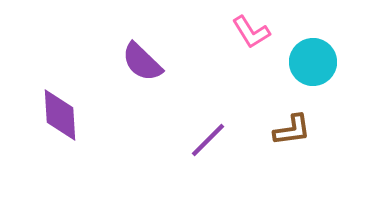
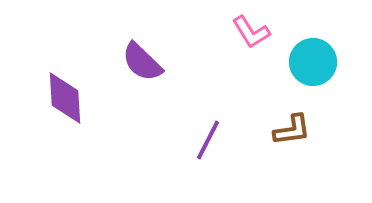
purple diamond: moved 5 px right, 17 px up
purple line: rotated 18 degrees counterclockwise
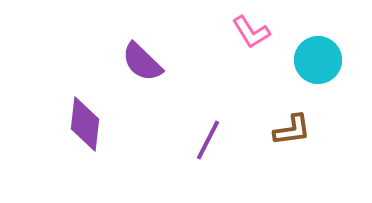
cyan circle: moved 5 px right, 2 px up
purple diamond: moved 20 px right, 26 px down; rotated 10 degrees clockwise
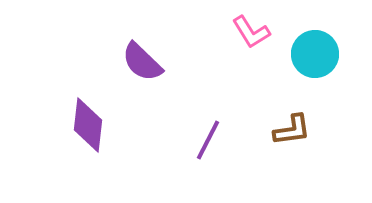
cyan circle: moved 3 px left, 6 px up
purple diamond: moved 3 px right, 1 px down
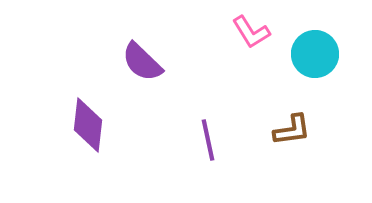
purple line: rotated 39 degrees counterclockwise
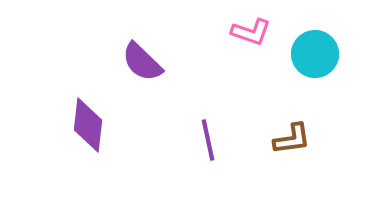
pink L-shape: rotated 39 degrees counterclockwise
brown L-shape: moved 9 px down
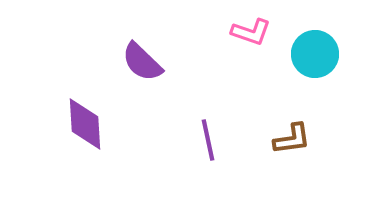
purple diamond: moved 3 px left, 1 px up; rotated 10 degrees counterclockwise
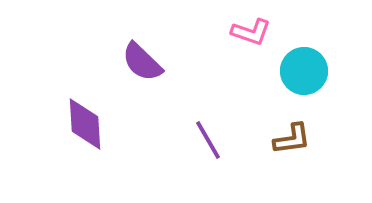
cyan circle: moved 11 px left, 17 px down
purple line: rotated 18 degrees counterclockwise
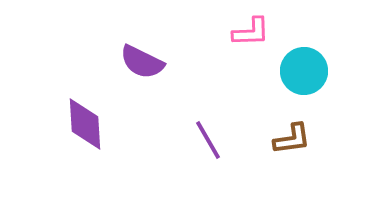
pink L-shape: rotated 21 degrees counterclockwise
purple semicircle: rotated 18 degrees counterclockwise
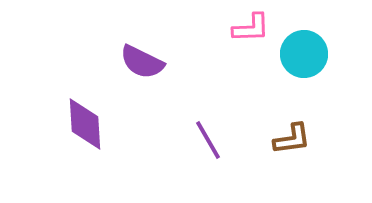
pink L-shape: moved 4 px up
cyan circle: moved 17 px up
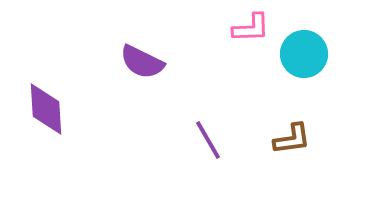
purple diamond: moved 39 px left, 15 px up
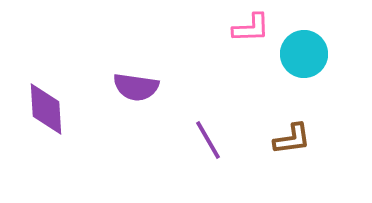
purple semicircle: moved 6 px left, 25 px down; rotated 18 degrees counterclockwise
